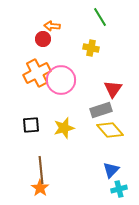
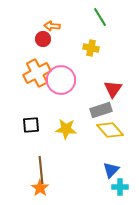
yellow star: moved 2 px right, 1 px down; rotated 20 degrees clockwise
cyan cross: moved 1 px right, 2 px up; rotated 14 degrees clockwise
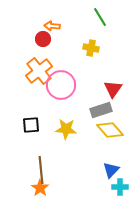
orange cross: moved 2 px right, 2 px up; rotated 12 degrees counterclockwise
pink circle: moved 5 px down
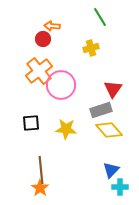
yellow cross: rotated 28 degrees counterclockwise
black square: moved 2 px up
yellow diamond: moved 1 px left
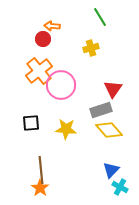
cyan cross: rotated 28 degrees clockwise
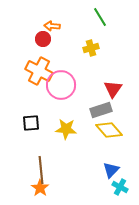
orange cross: rotated 24 degrees counterclockwise
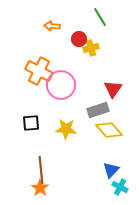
red circle: moved 36 px right
gray rectangle: moved 3 px left
